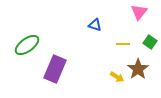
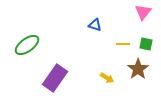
pink triangle: moved 4 px right
green square: moved 4 px left, 2 px down; rotated 24 degrees counterclockwise
purple rectangle: moved 9 px down; rotated 12 degrees clockwise
yellow arrow: moved 10 px left, 1 px down
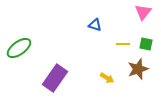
green ellipse: moved 8 px left, 3 px down
brown star: rotated 15 degrees clockwise
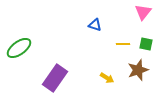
brown star: moved 1 px down
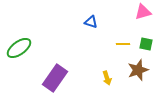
pink triangle: rotated 36 degrees clockwise
blue triangle: moved 4 px left, 3 px up
yellow arrow: rotated 40 degrees clockwise
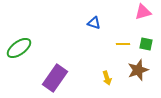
blue triangle: moved 3 px right, 1 px down
